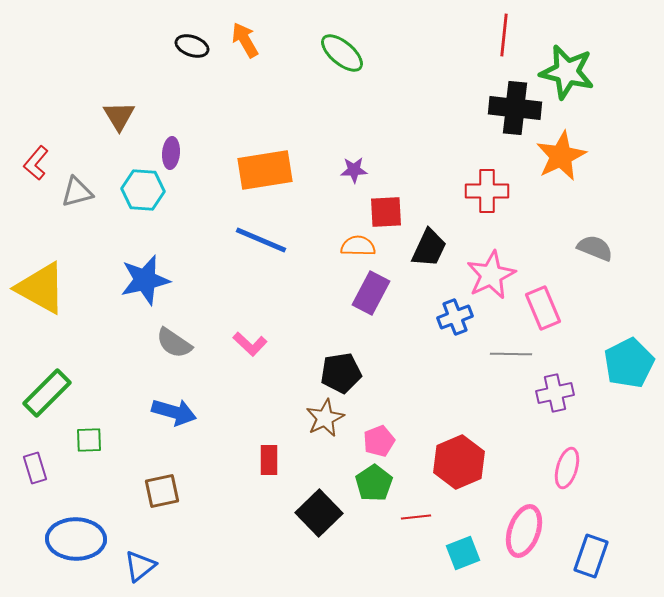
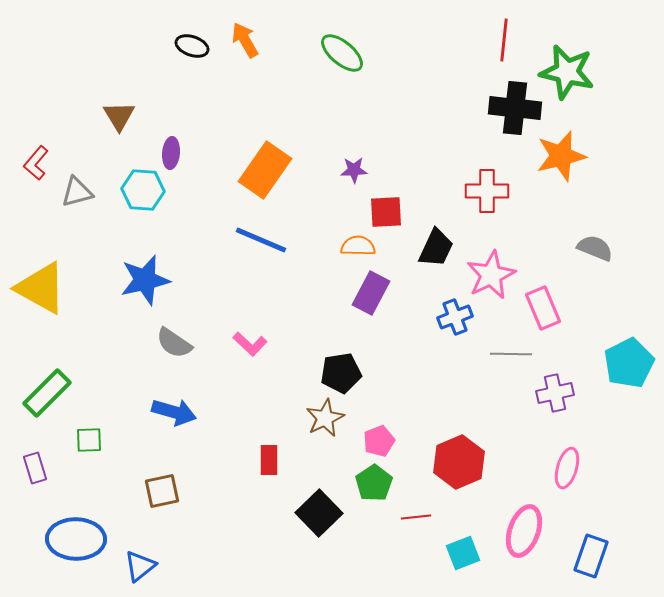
red line at (504, 35): moved 5 px down
orange star at (561, 156): rotated 12 degrees clockwise
orange rectangle at (265, 170): rotated 46 degrees counterclockwise
black trapezoid at (429, 248): moved 7 px right
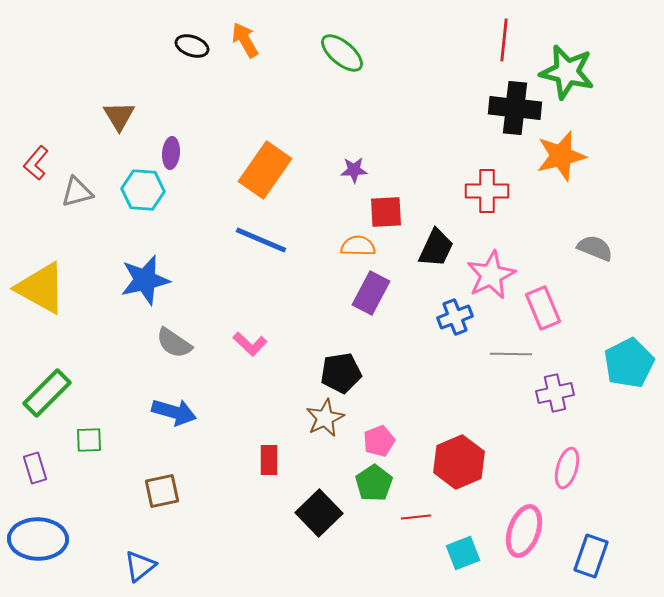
blue ellipse at (76, 539): moved 38 px left
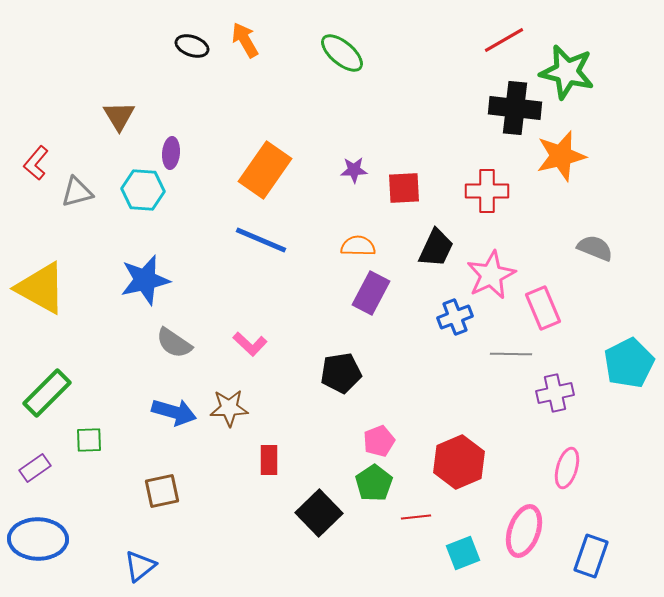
red line at (504, 40): rotated 54 degrees clockwise
red square at (386, 212): moved 18 px right, 24 px up
brown star at (325, 418): moved 96 px left, 10 px up; rotated 24 degrees clockwise
purple rectangle at (35, 468): rotated 72 degrees clockwise
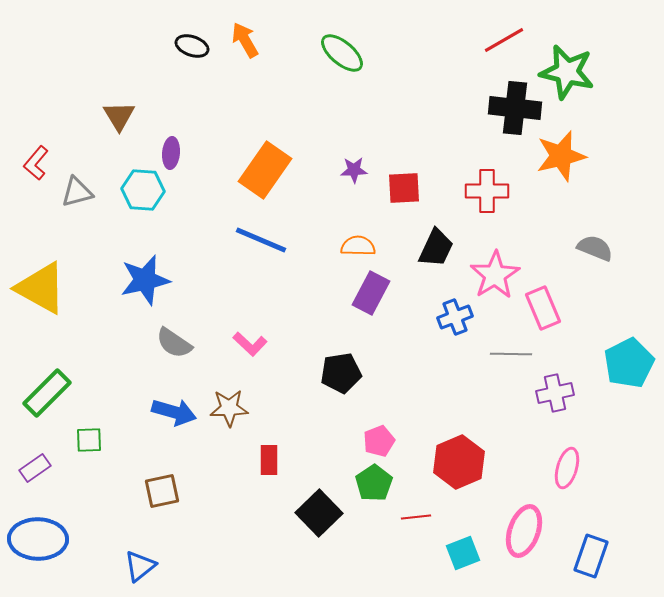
pink star at (491, 275): moved 4 px right; rotated 6 degrees counterclockwise
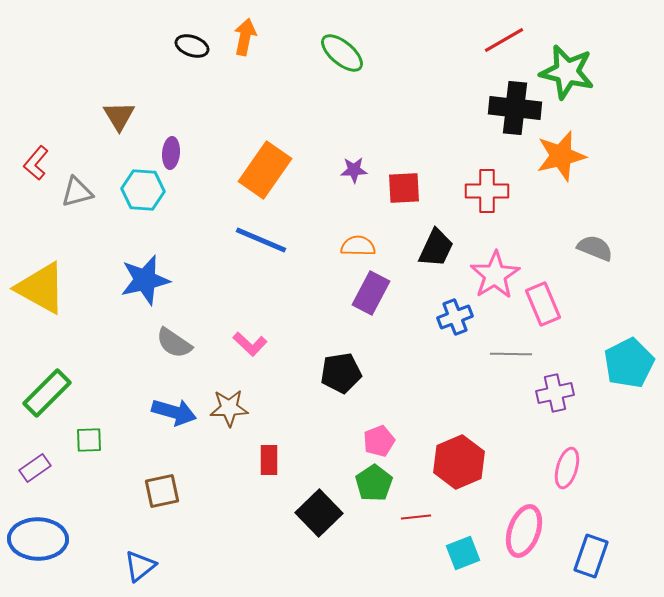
orange arrow at (245, 40): moved 3 px up; rotated 42 degrees clockwise
pink rectangle at (543, 308): moved 4 px up
